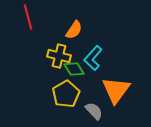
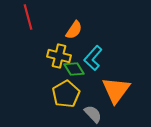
gray semicircle: moved 1 px left, 3 px down
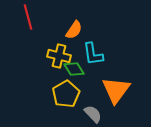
cyan L-shape: moved 4 px up; rotated 50 degrees counterclockwise
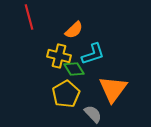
red line: moved 1 px right
orange semicircle: rotated 12 degrees clockwise
cyan L-shape: rotated 100 degrees counterclockwise
orange triangle: moved 3 px left, 1 px up
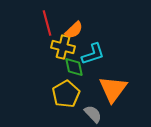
red line: moved 18 px right, 6 px down
yellow cross: moved 4 px right, 9 px up
green diamond: moved 2 px up; rotated 20 degrees clockwise
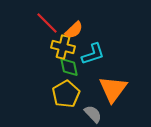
red line: rotated 30 degrees counterclockwise
green diamond: moved 5 px left
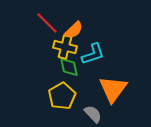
yellow cross: moved 2 px right
yellow pentagon: moved 4 px left, 2 px down
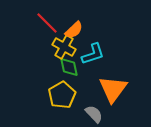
yellow cross: moved 1 px left; rotated 15 degrees clockwise
yellow pentagon: moved 1 px up
gray semicircle: moved 1 px right
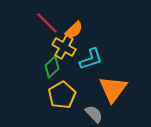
cyan L-shape: moved 2 px left, 5 px down
green diamond: moved 17 px left; rotated 60 degrees clockwise
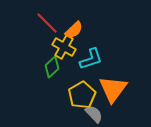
yellow pentagon: moved 20 px right
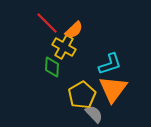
cyan L-shape: moved 19 px right, 5 px down
green diamond: rotated 45 degrees counterclockwise
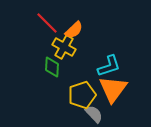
cyan L-shape: moved 1 px left, 2 px down
yellow pentagon: rotated 12 degrees clockwise
